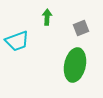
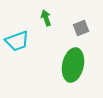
green arrow: moved 1 px left, 1 px down; rotated 21 degrees counterclockwise
green ellipse: moved 2 px left
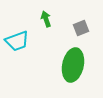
green arrow: moved 1 px down
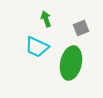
cyan trapezoid: moved 20 px right, 6 px down; rotated 45 degrees clockwise
green ellipse: moved 2 px left, 2 px up
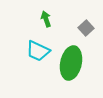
gray square: moved 5 px right; rotated 21 degrees counterclockwise
cyan trapezoid: moved 1 px right, 4 px down
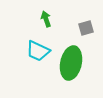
gray square: rotated 28 degrees clockwise
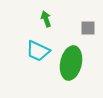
gray square: moved 2 px right; rotated 14 degrees clockwise
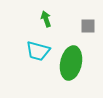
gray square: moved 2 px up
cyan trapezoid: rotated 10 degrees counterclockwise
